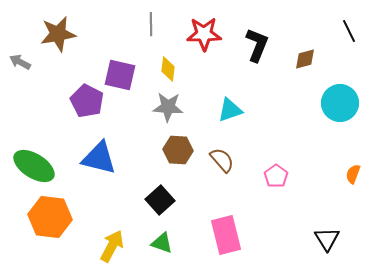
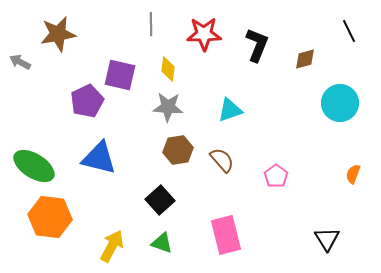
purple pentagon: rotated 20 degrees clockwise
brown hexagon: rotated 12 degrees counterclockwise
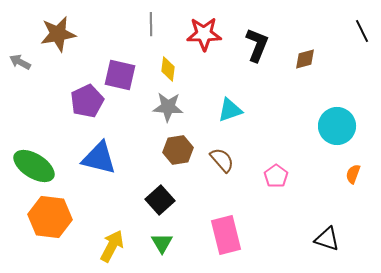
black line: moved 13 px right
cyan circle: moved 3 px left, 23 px down
black triangle: rotated 40 degrees counterclockwise
green triangle: rotated 40 degrees clockwise
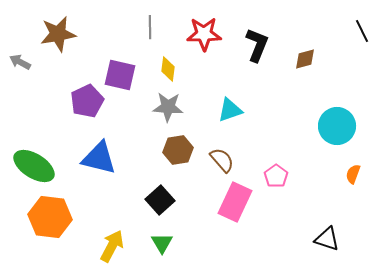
gray line: moved 1 px left, 3 px down
pink rectangle: moved 9 px right, 33 px up; rotated 39 degrees clockwise
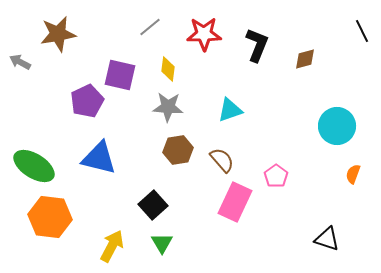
gray line: rotated 50 degrees clockwise
black square: moved 7 px left, 5 px down
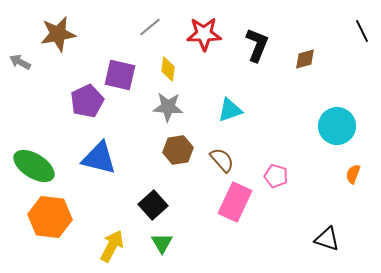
pink pentagon: rotated 20 degrees counterclockwise
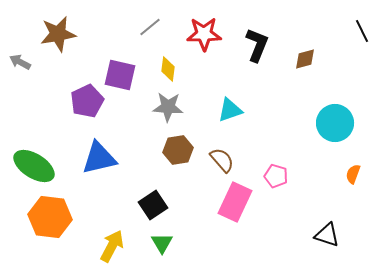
cyan circle: moved 2 px left, 3 px up
blue triangle: rotated 27 degrees counterclockwise
black square: rotated 8 degrees clockwise
black triangle: moved 4 px up
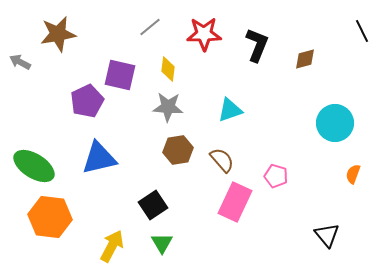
black triangle: rotated 32 degrees clockwise
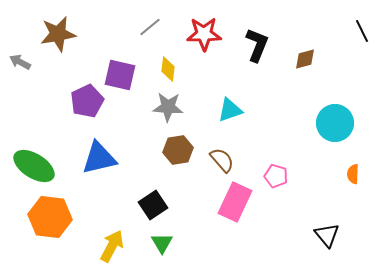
orange semicircle: rotated 18 degrees counterclockwise
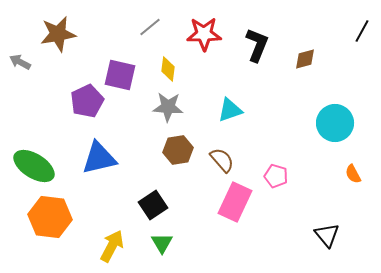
black line: rotated 55 degrees clockwise
orange semicircle: rotated 30 degrees counterclockwise
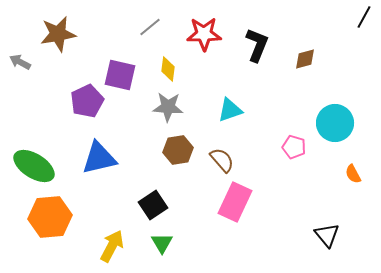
black line: moved 2 px right, 14 px up
pink pentagon: moved 18 px right, 29 px up
orange hexagon: rotated 12 degrees counterclockwise
